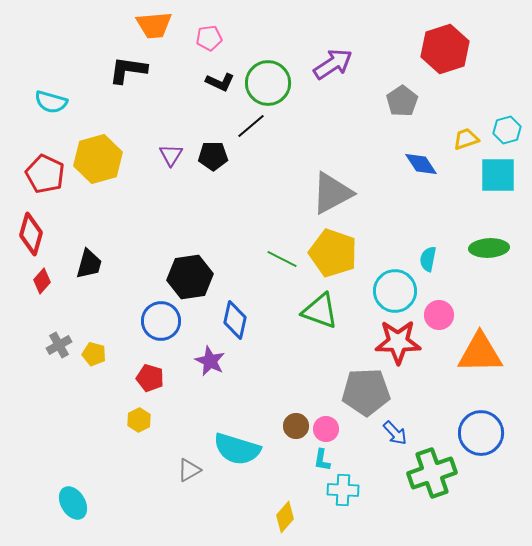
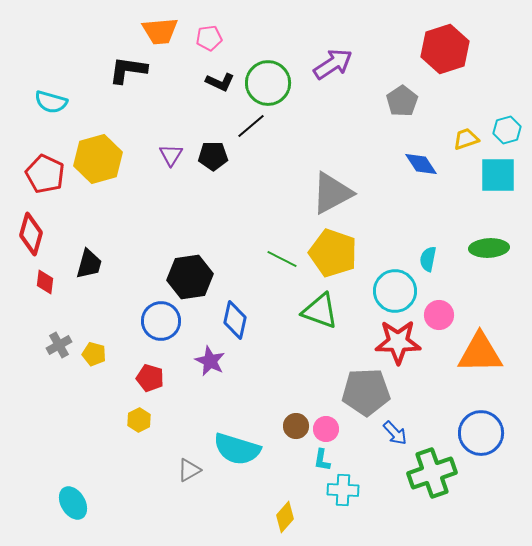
orange trapezoid at (154, 25): moved 6 px right, 6 px down
red diamond at (42, 281): moved 3 px right, 1 px down; rotated 35 degrees counterclockwise
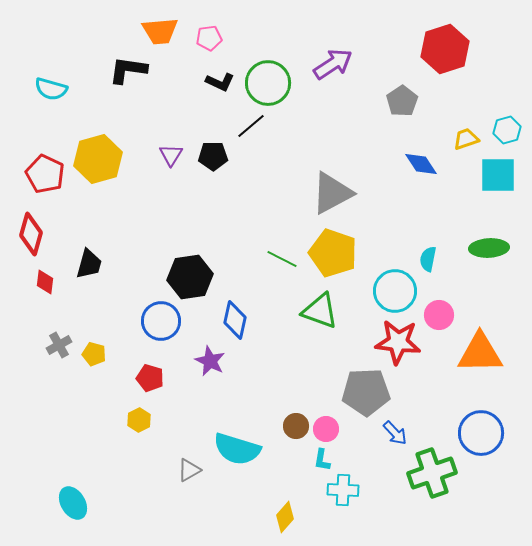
cyan semicircle at (51, 102): moved 13 px up
red star at (398, 342): rotated 6 degrees clockwise
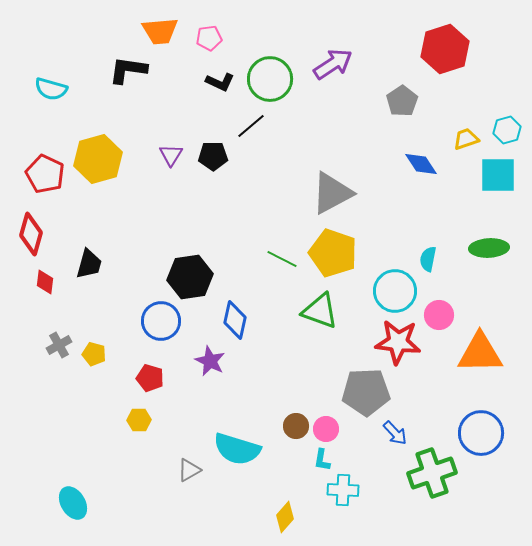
green circle at (268, 83): moved 2 px right, 4 px up
yellow hexagon at (139, 420): rotated 25 degrees clockwise
